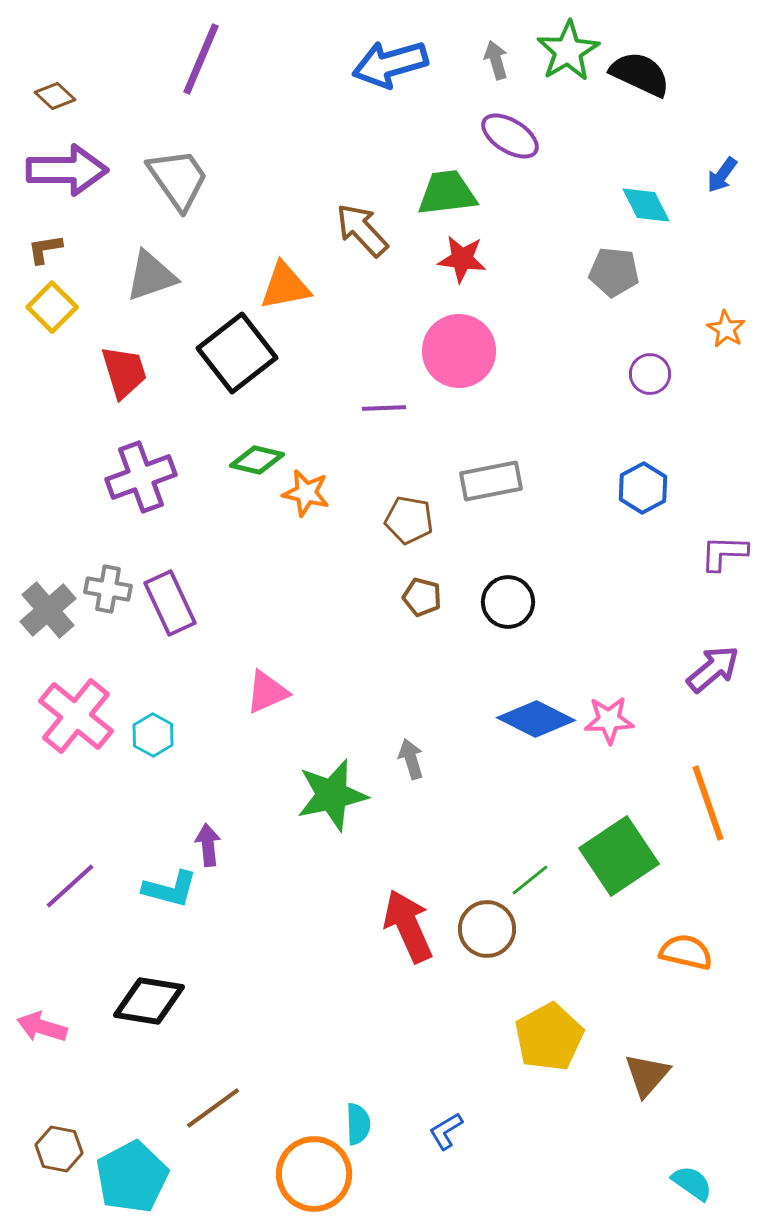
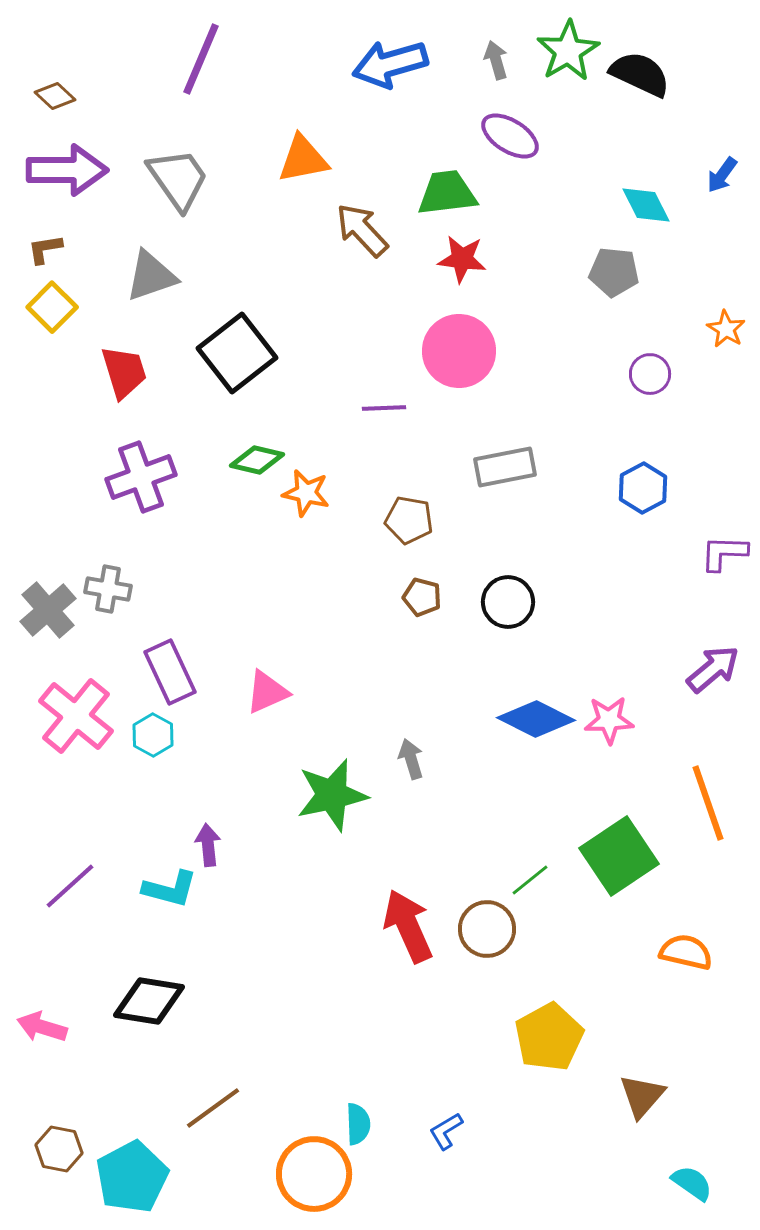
orange triangle at (285, 286): moved 18 px right, 127 px up
gray rectangle at (491, 481): moved 14 px right, 14 px up
purple rectangle at (170, 603): moved 69 px down
brown triangle at (647, 1075): moved 5 px left, 21 px down
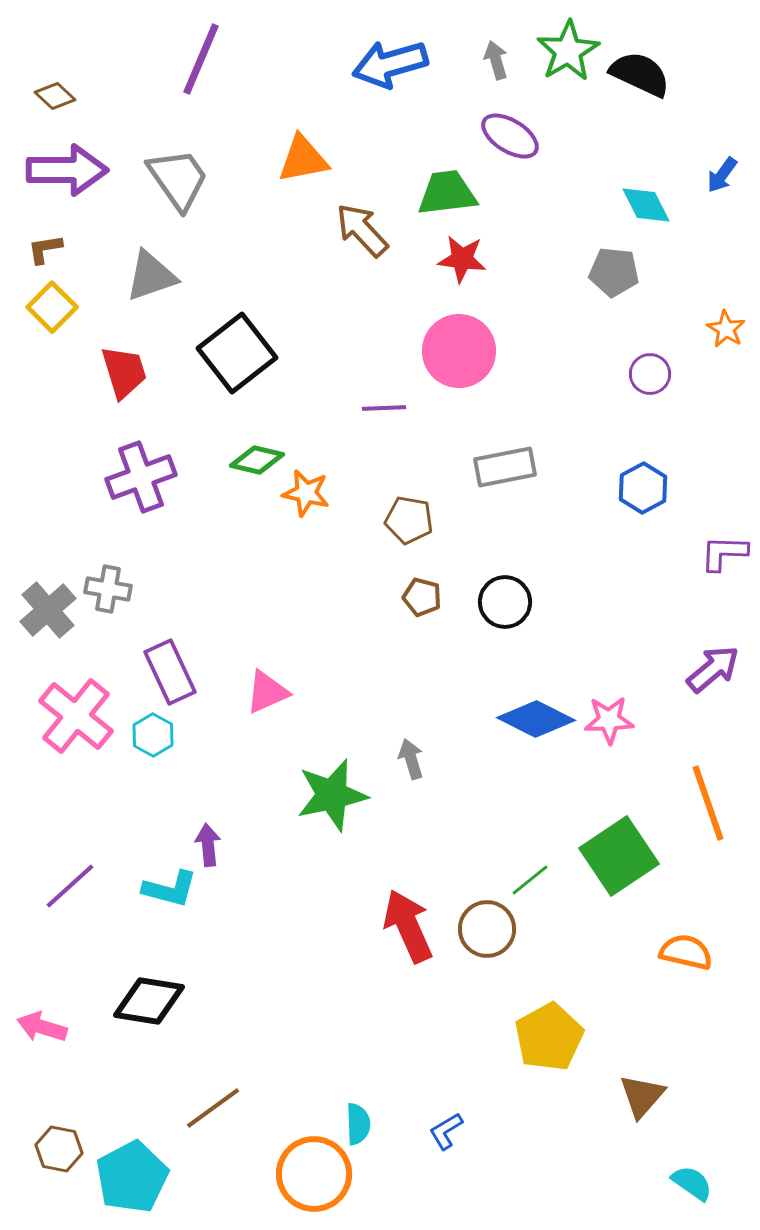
black circle at (508, 602): moved 3 px left
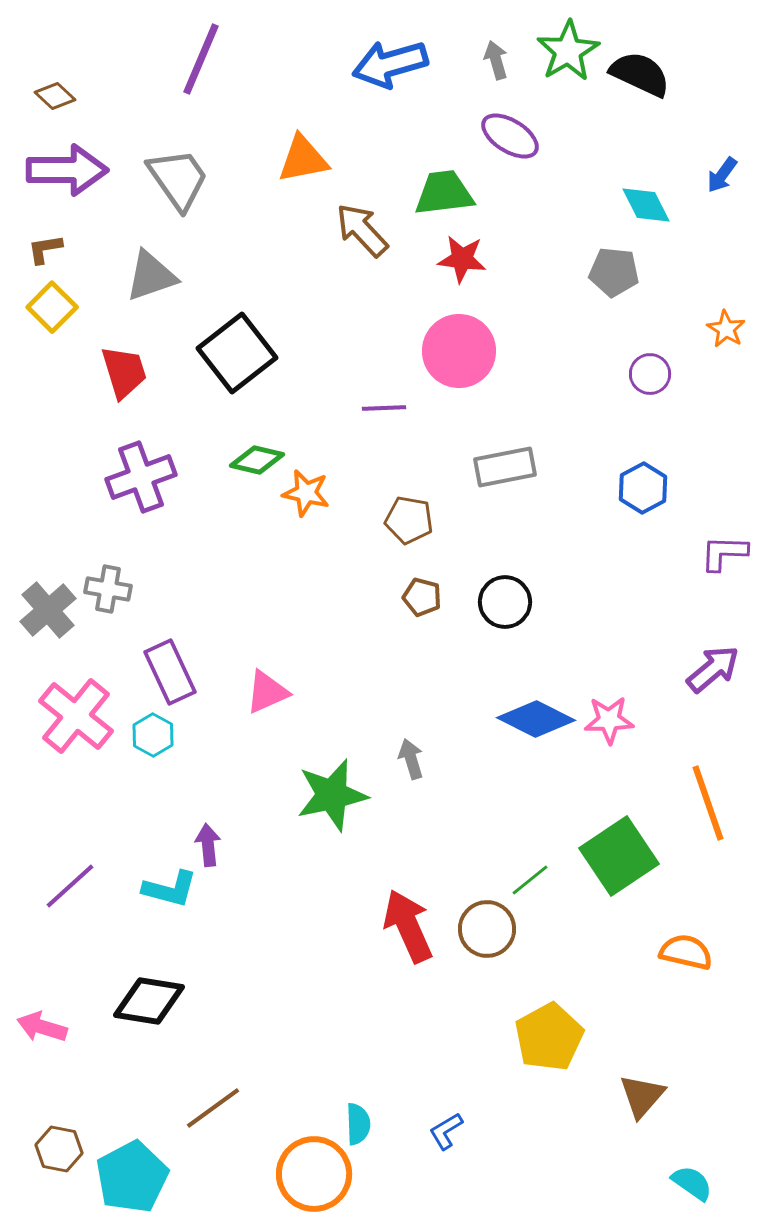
green trapezoid at (447, 193): moved 3 px left
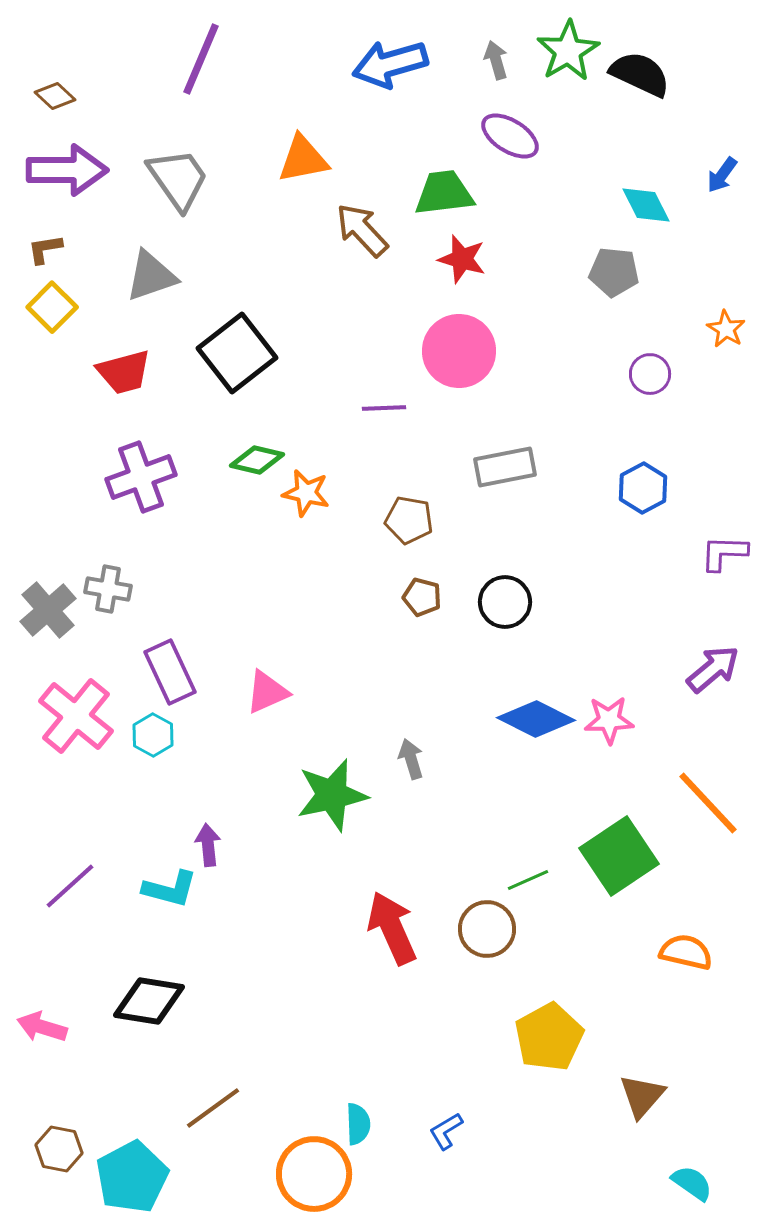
red star at (462, 259): rotated 9 degrees clockwise
red trapezoid at (124, 372): rotated 92 degrees clockwise
orange line at (708, 803): rotated 24 degrees counterclockwise
green line at (530, 880): moved 2 px left; rotated 15 degrees clockwise
red arrow at (408, 926): moved 16 px left, 2 px down
